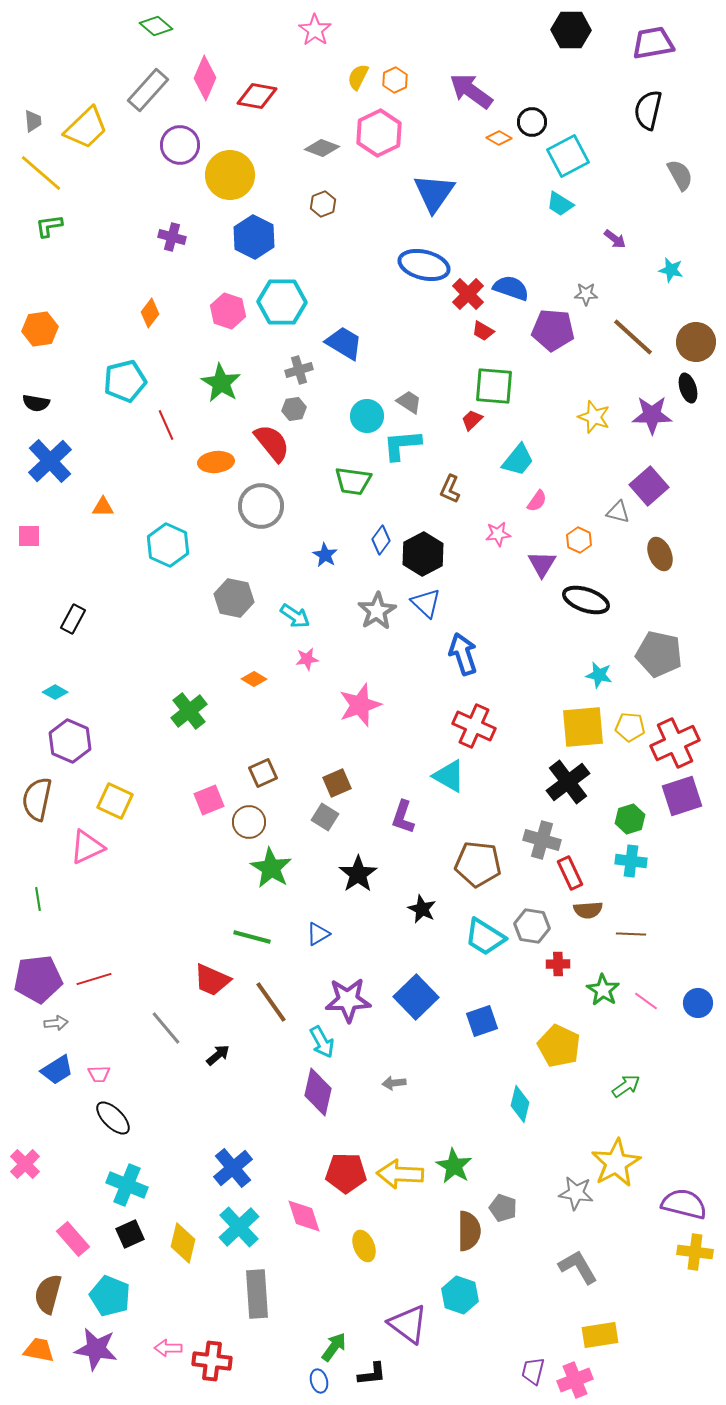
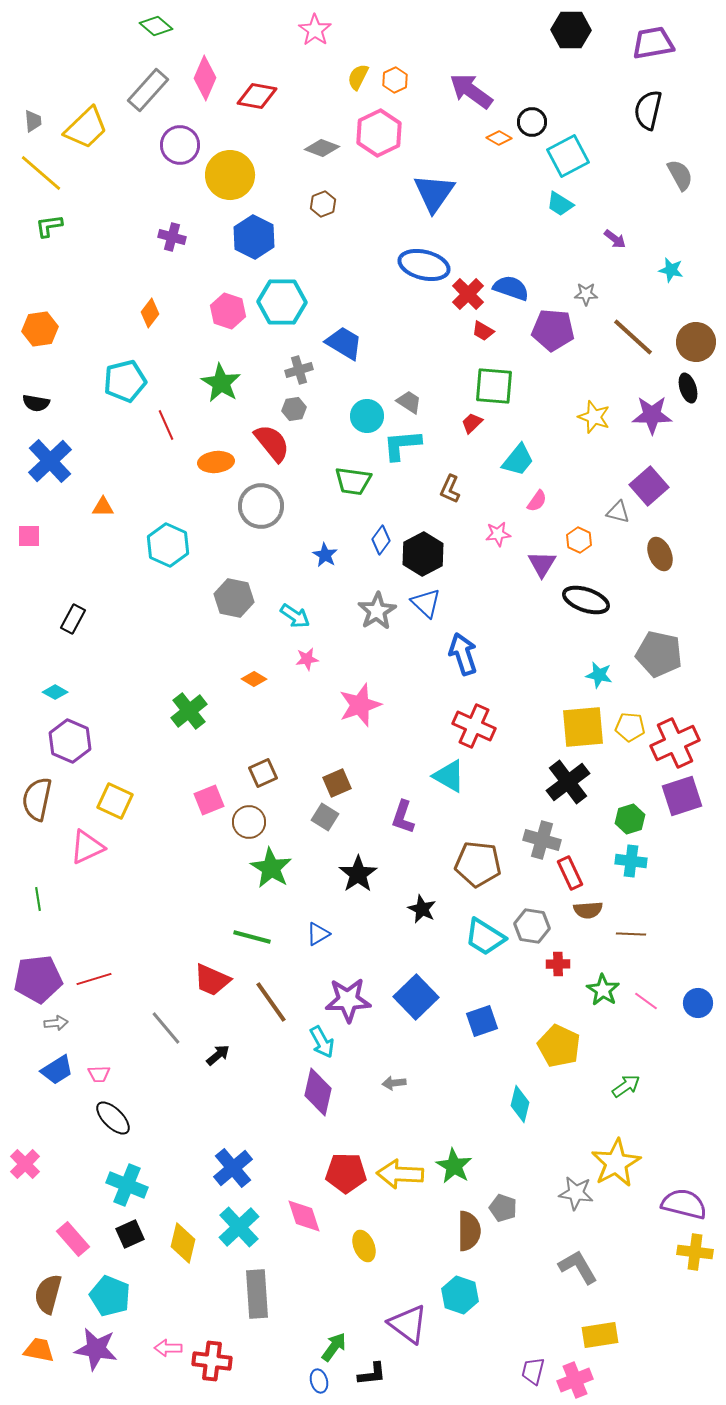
red trapezoid at (472, 420): moved 3 px down
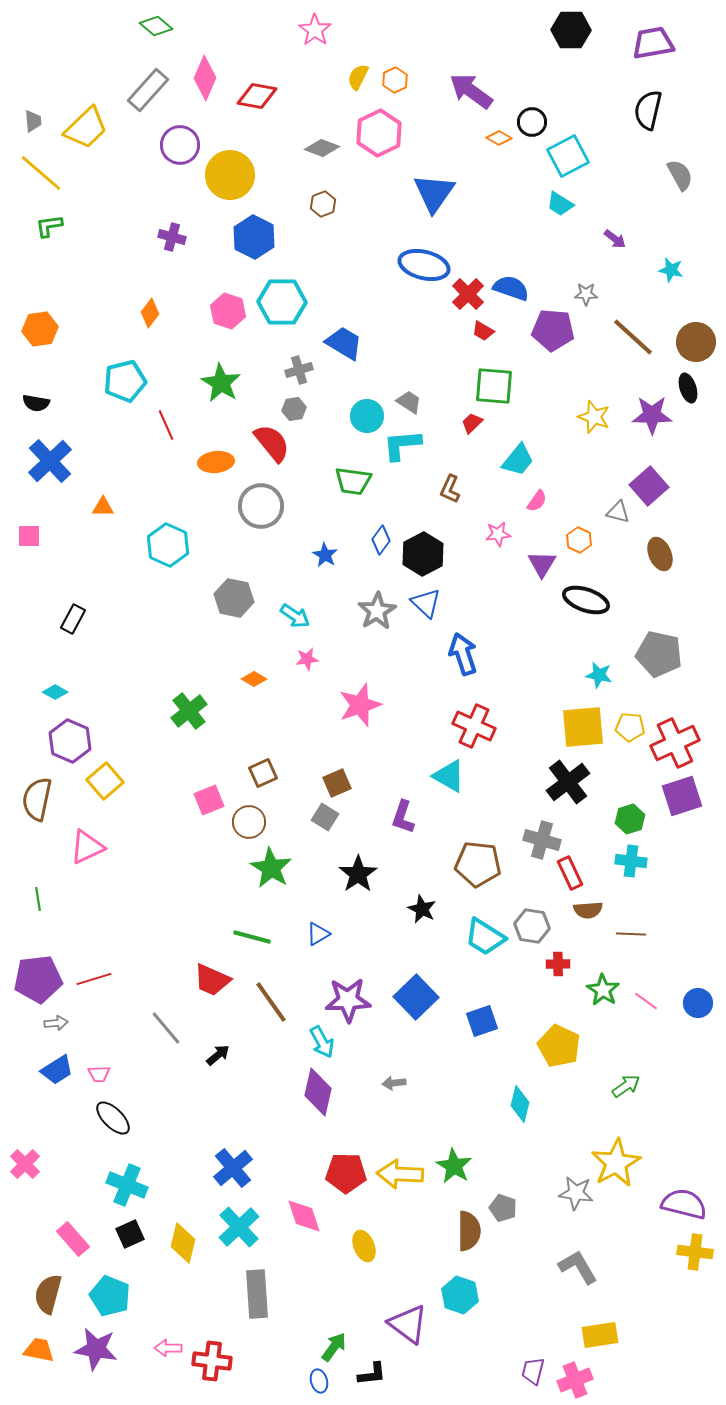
yellow square at (115, 801): moved 10 px left, 20 px up; rotated 24 degrees clockwise
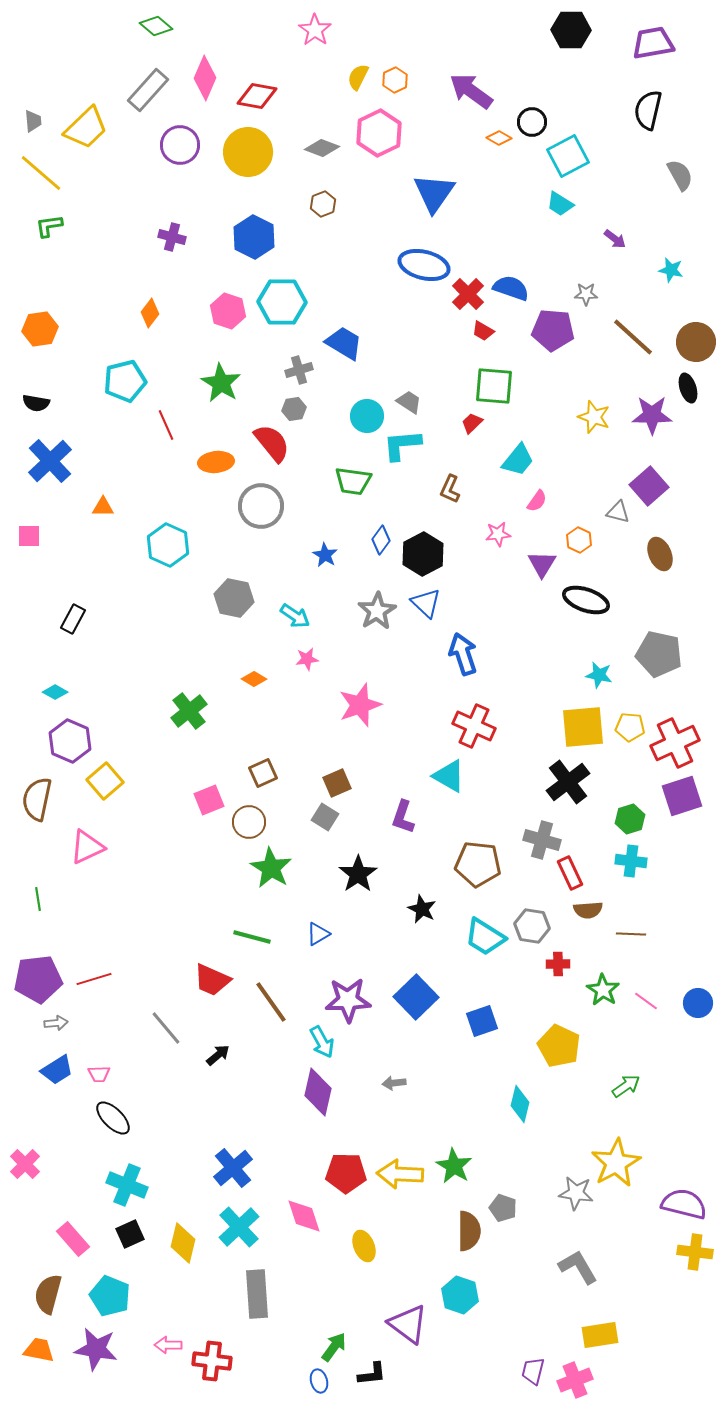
yellow circle at (230, 175): moved 18 px right, 23 px up
pink arrow at (168, 1348): moved 3 px up
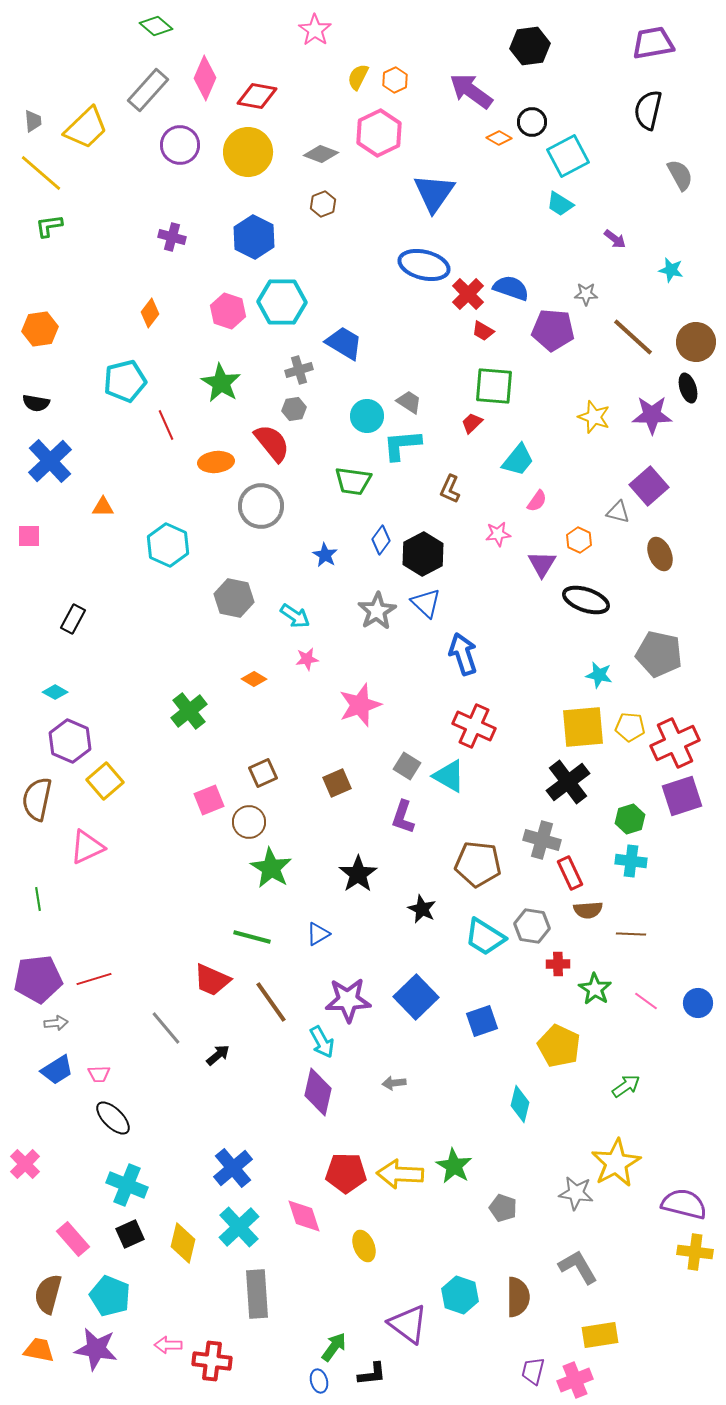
black hexagon at (571, 30): moved 41 px left, 16 px down; rotated 9 degrees counterclockwise
gray diamond at (322, 148): moved 1 px left, 6 px down
gray square at (325, 817): moved 82 px right, 51 px up
green star at (603, 990): moved 8 px left, 1 px up
brown semicircle at (469, 1231): moved 49 px right, 66 px down
